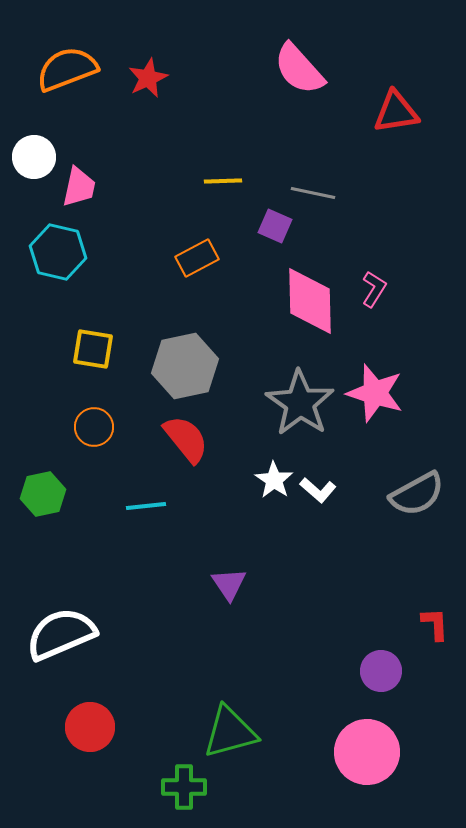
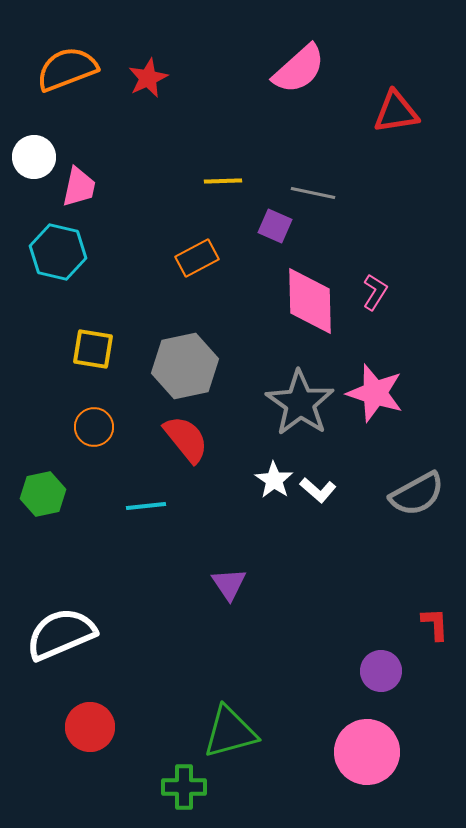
pink semicircle: rotated 90 degrees counterclockwise
pink L-shape: moved 1 px right, 3 px down
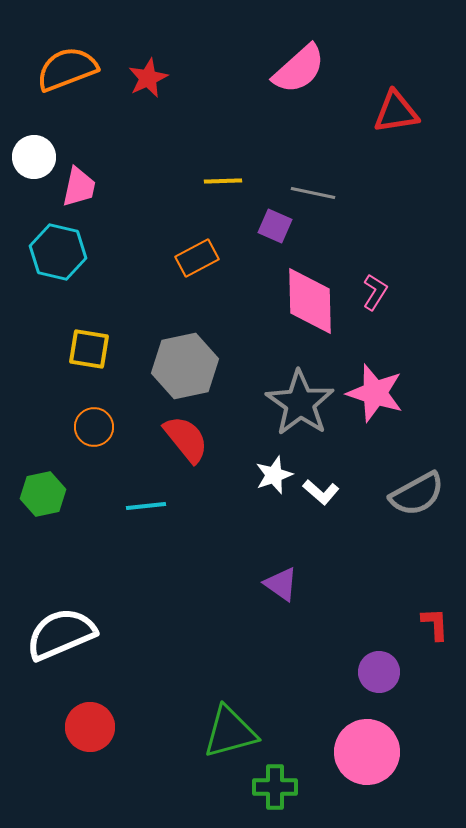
yellow square: moved 4 px left
white star: moved 5 px up; rotated 18 degrees clockwise
white L-shape: moved 3 px right, 2 px down
purple triangle: moved 52 px right; rotated 21 degrees counterclockwise
purple circle: moved 2 px left, 1 px down
green cross: moved 91 px right
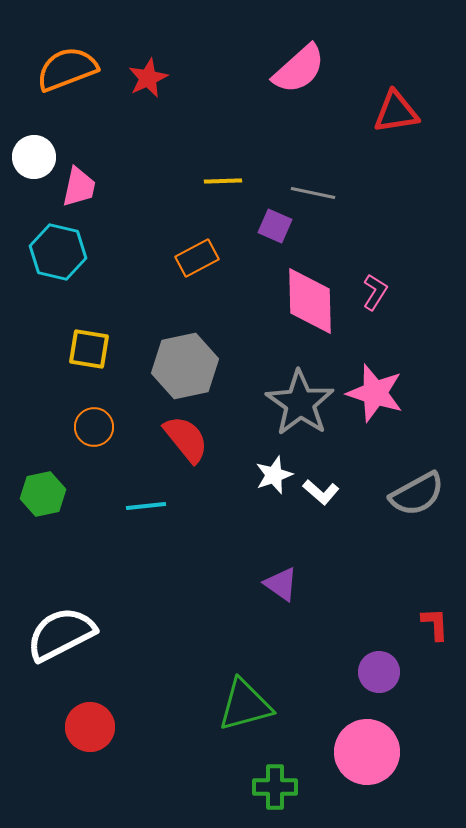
white semicircle: rotated 4 degrees counterclockwise
green triangle: moved 15 px right, 27 px up
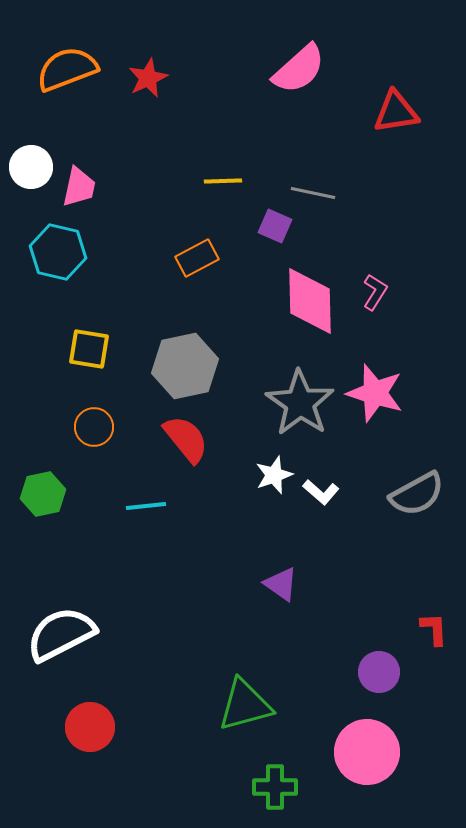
white circle: moved 3 px left, 10 px down
red L-shape: moved 1 px left, 5 px down
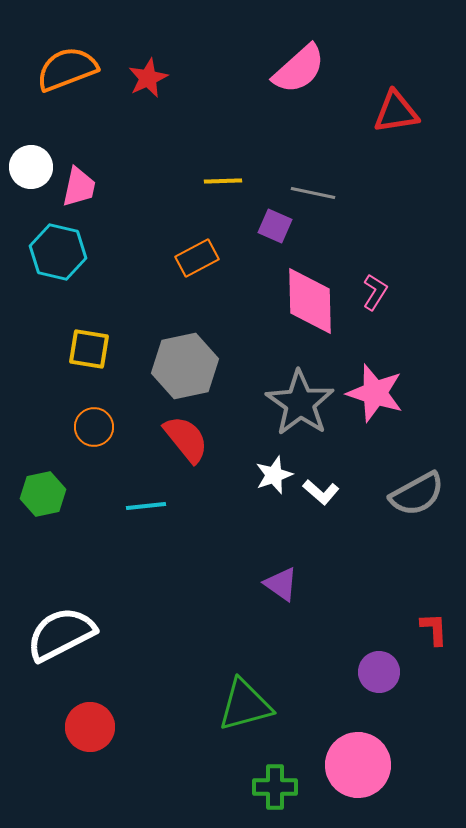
pink circle: moved 9 px left, 13 px down
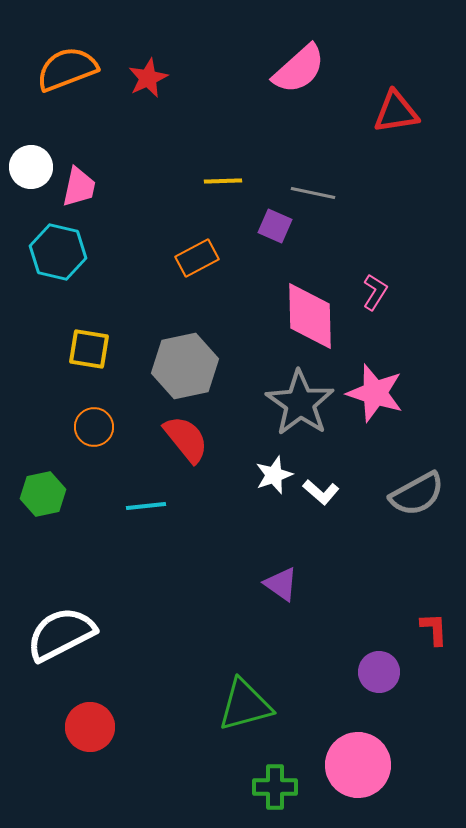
pink diamond: moved 15 px down
